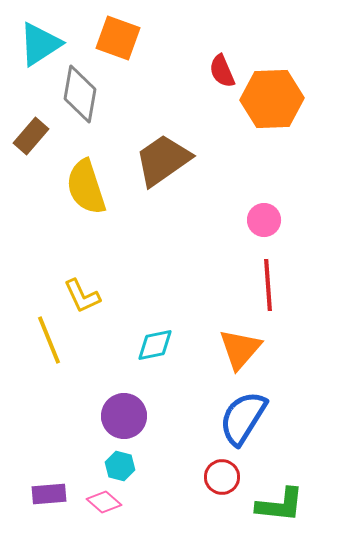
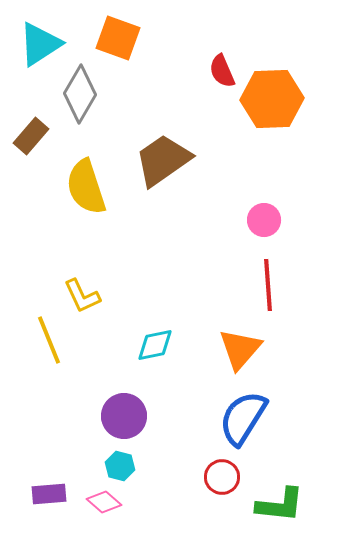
gray diamond: rotated 20 degrees clockwise
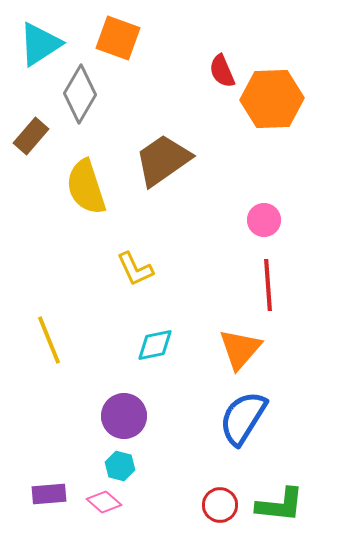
yellow L-shape: moved 53 px right, 27 px up
red circle: moved 2 px left, 28 px down
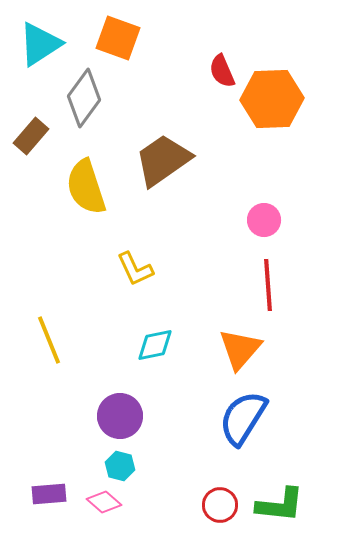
gray diamond: moved 4 px right, 4 px down; rotated 6 degrees clockwise
purple circle: moved 4 px left
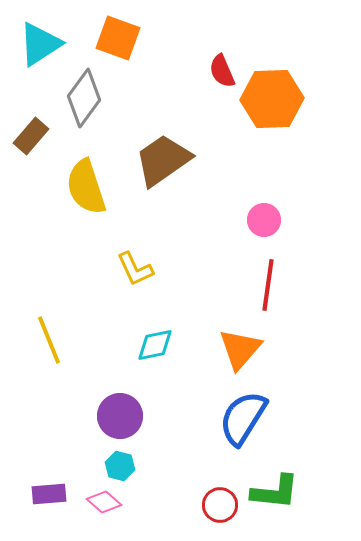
red line: rotated 12 degrees clockwise
green L-shape: moved 5 px left, 13 px up
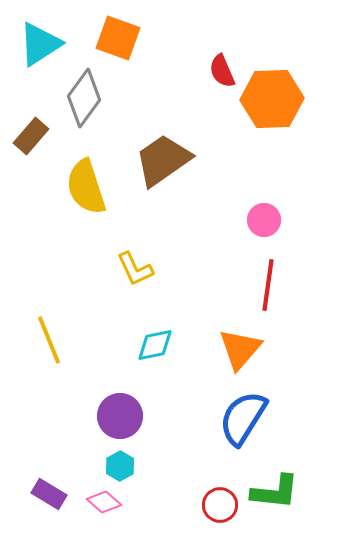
cyan hexagon: rotated 16 degrees clockwise
purple rectangle: rotated 36 degrees clockwise
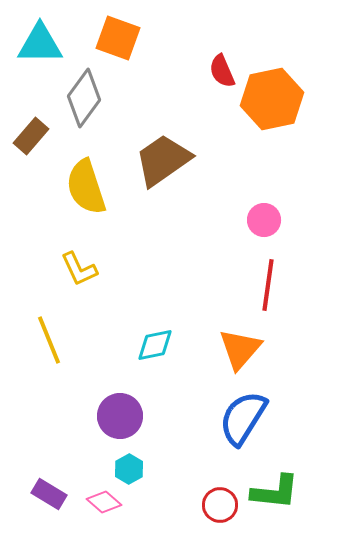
cyan triangle: rotated 33 degrees clockwise
orange hexagon: rotated 10 degrees counterclockwise
yellow L-shape: moved 56 px left
cyan hexagon: moved 9 px right, 3 px down
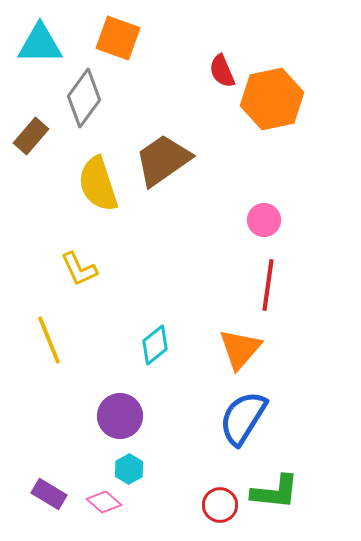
yellow semicircle: moved 12 px right, 3 px up
cyan diamond: rotated 27 degrees counterclockwise
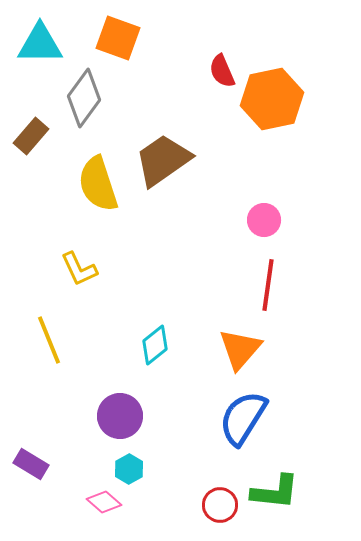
purple rectangle: moved 18 px left, 30 px up
